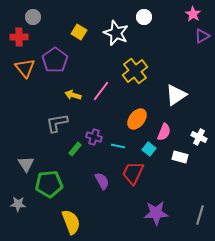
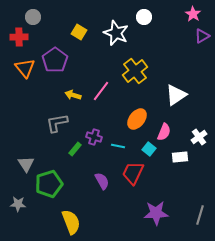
white cross: rotated 28 degrees clockwise
white rectangle: rotated 21 degrees counterclockwise
green pentagon: rotated 12 degrees counterclockwise
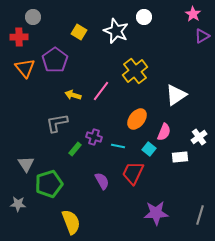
white star: moved 2 px up
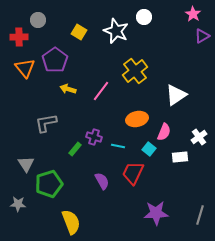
gray circle: moved 5 px right, 3 px down
yellow arrow: moved 5 px left, 6 px up
orange ellipse: rotated 40 degrees clockwise
gray L-shape: moved 11 px left
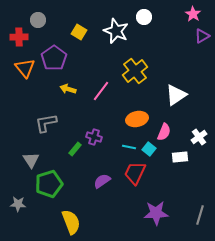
purple pentagon: moved 1 px left, 2 px up
cyan line: moved 11 px right, 1 px down
gray triangle: moved 5 px right, 4 px up
red trapezoid: moved 2 px right
purple semicircle: rotated 96 degrees counterclockwise
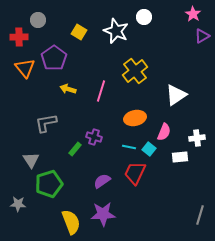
pink line: rotated 20 degrees counterclockwise
orange ellipse: moved 2 px left, 1 px up
white cross: moved 2 px left, 1 px down; rotated 28 degrees clockwise
purple star: moved 53 px left, 1 px down
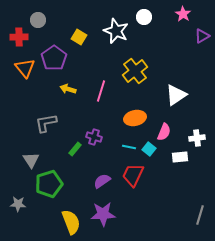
pink star: moved 10 px left
yellow square: moved 5 px down
red trapezoid: moved 2 px left, 2 px down
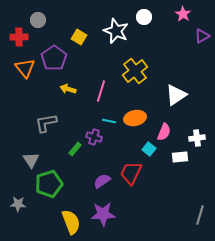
cyan line: moved 20 px left, 26 px up
red trapezoid: moved 2 px left, 2 px up
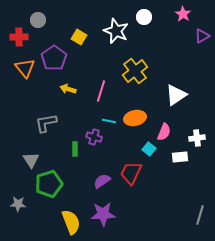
green rectangle: rotated 40 degrees counterclockwise
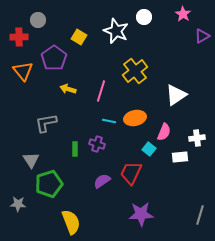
orange triangle: moved 2 px left, 3 px down
purple cross: moved 3 px right, 7 px down
purple star: moved 38 px right
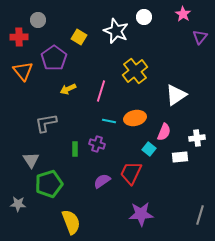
purple triangle: moved 2 px left, 1 px down; rotated 21 degrees counterclockwise
yellow arrow: rotated 42 degrees counterclockwise
